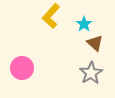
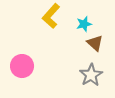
cyan star: rotated 21 degrees clockwise
pink circle: moved 2 px up
gray star: moved 2 px down
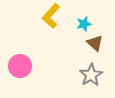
pink circle: moved 2 px left
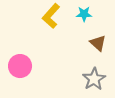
cyan star: moved 10 px up; rotated 14 degrees clockwise
brown triangle: moved 3 px right
gray star: moved 3 px right, 4 px down
